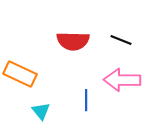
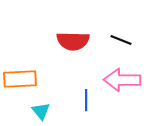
orange rectangle: moved 5 px down; rotated 28 degrees counterclockwise
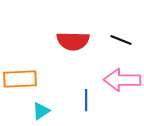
cyan triangle: rotated 36 degrees clockwise
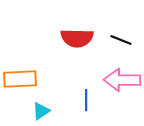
red semicircle: moved 4 px right, 3 px up
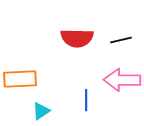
black line: rotated 35 degrees counterclockwise
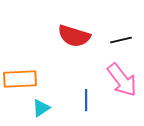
red semicircle: moved 3 px left, 2 px up; rotated 16 degrees clockwise
pink arrow: rotated 129 degrees counterclockwise
cyan triangle: moved 3 px up
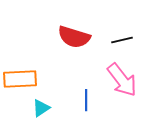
red semicircle: moved 1 px down
black line: moved 1 px right
